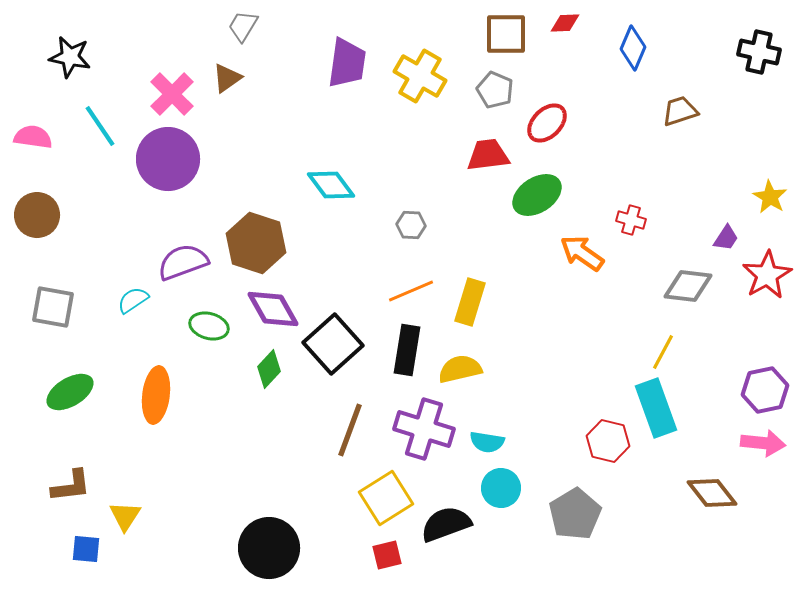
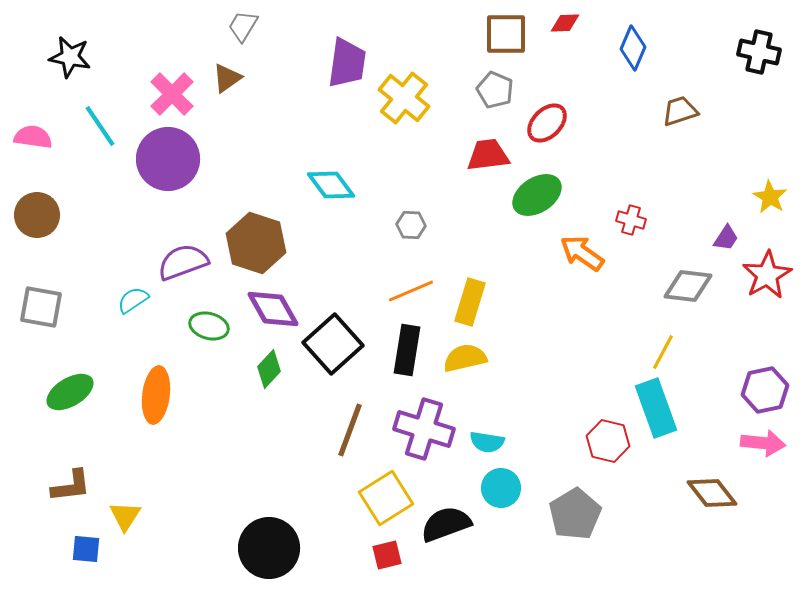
yellow cross at (420, 76): moved 16 px left, 22 px down; rotated 9 degrees clockwise
gray square at (53, 307): moved 12 px left
yellow semicircle at (460, 369): moved 5 px right, 11 px up
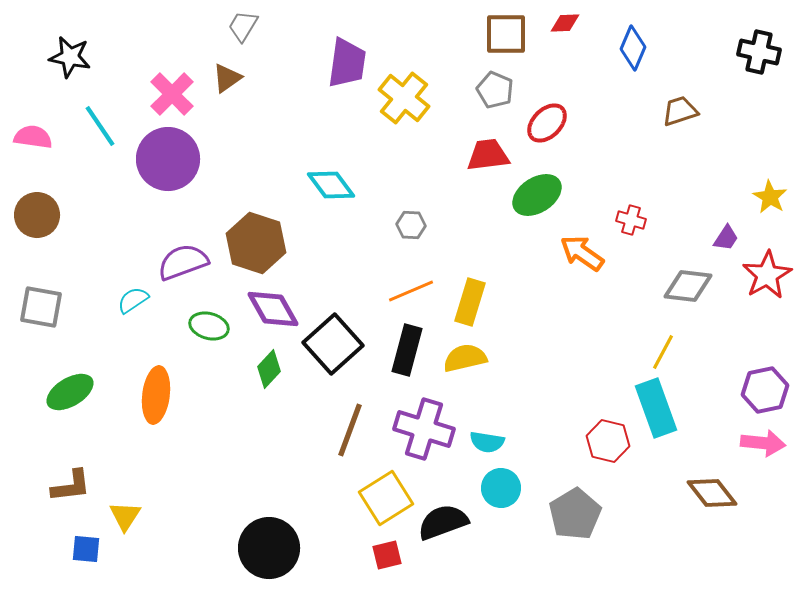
black rectangle at (407, 350): rotated 6 degrees clockwise
black semicircle at (446, 524): moved 3 px left, 2 px up
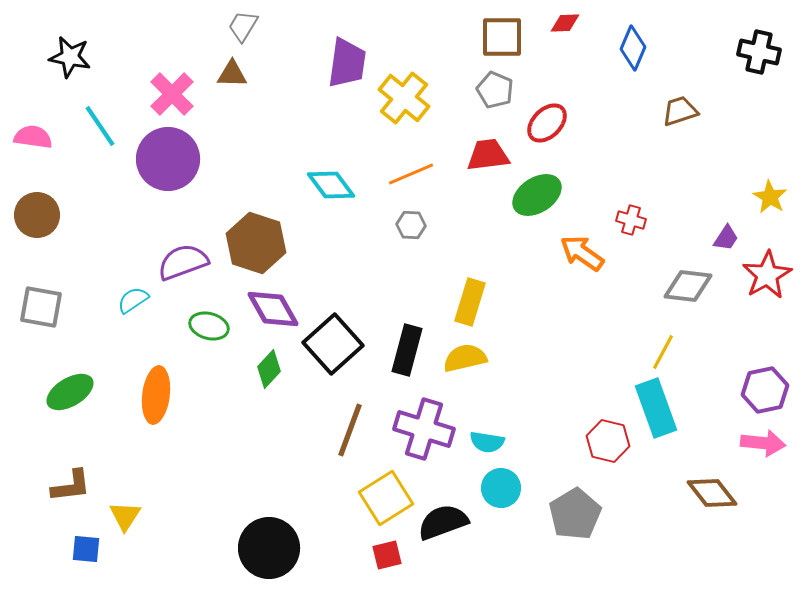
brown square at (506, 34): moved 4 px left, 3 px down
brown triangle at (227, 78): moved 5 px right, 4 px up; rotated 36 degrees clockwise
orange line at (411, 291): moved 117 px up
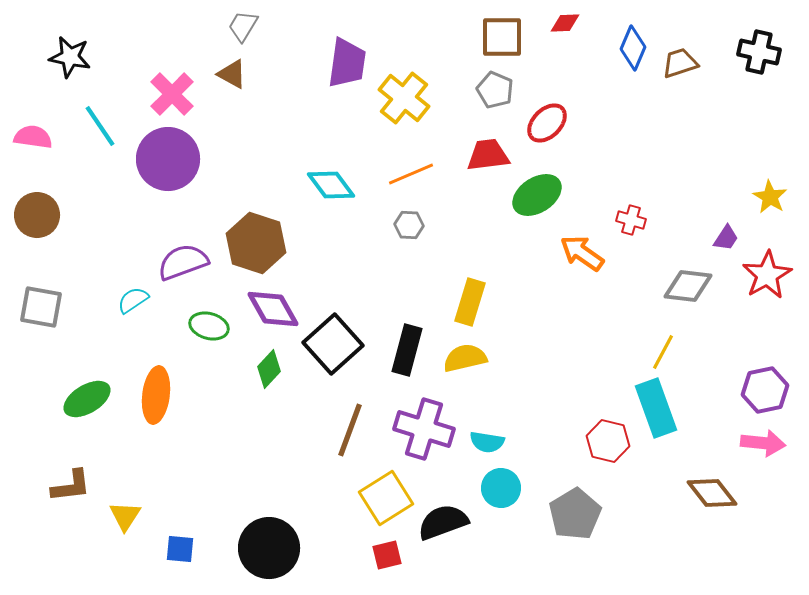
brown triangle at (232, 74): rotated 28 degrees clockwise
brown trapezoid at (680, 111): moved 48 px up
gray hexagon at (411, 225): moved 2 px left
green ellipse at (70, 392): moved 17 px right, 7 px down
blue square at (86, 549): moved 94 px right
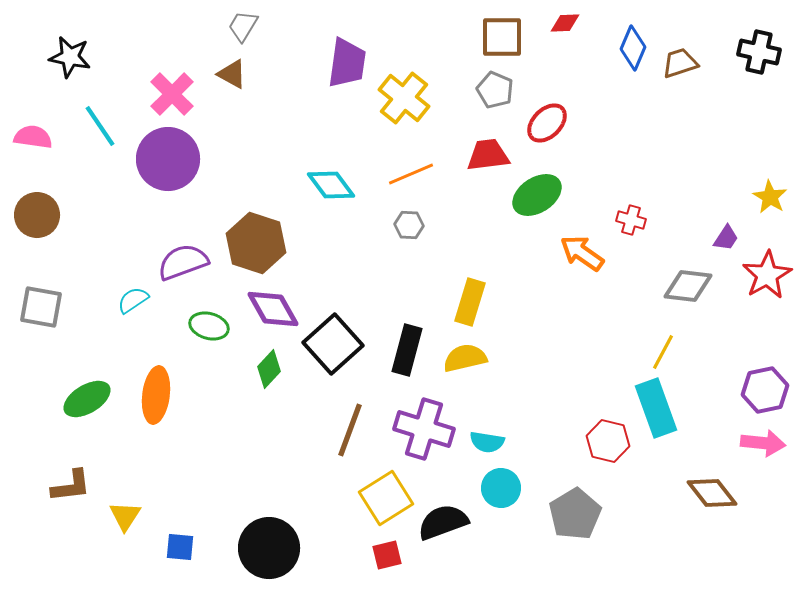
blue square at (180, 549): moved 2 px up
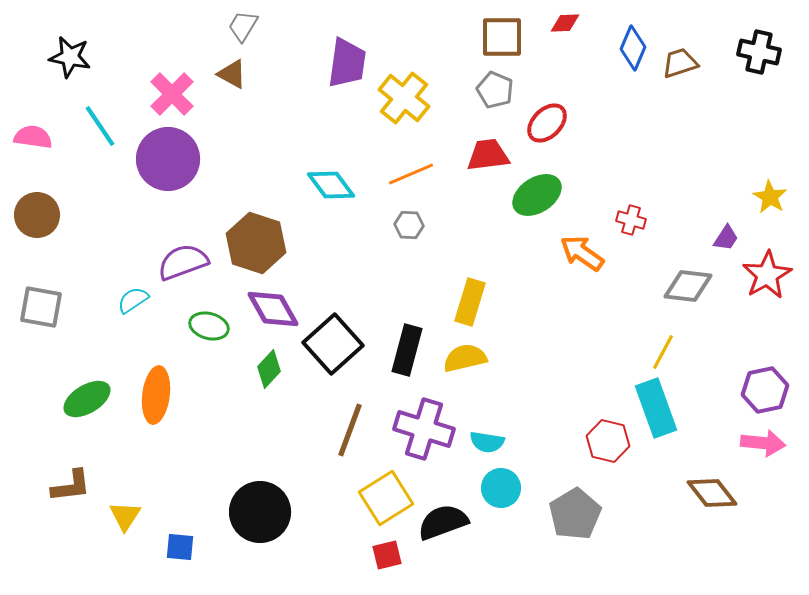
black circle at (269, 548): moved 9 px left, 36 px up
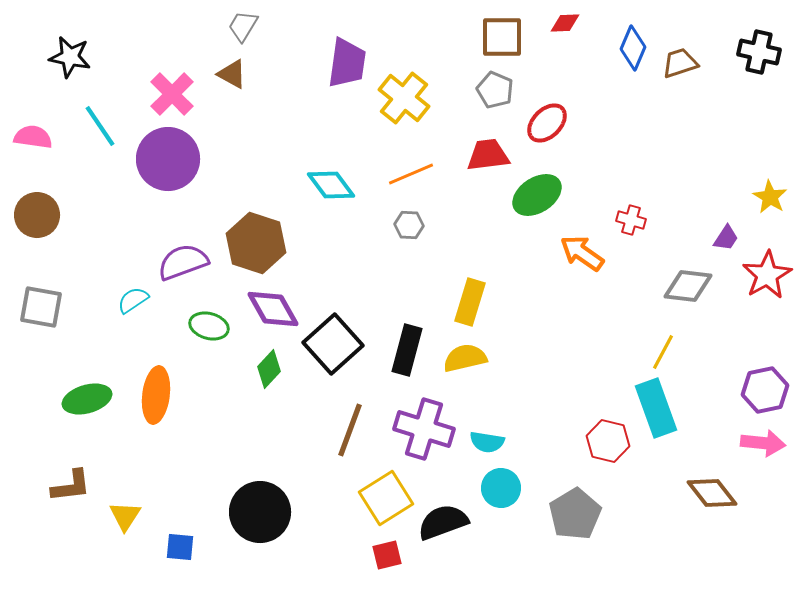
green ellipse at (87, 399): rotated 15 degrees clockwise
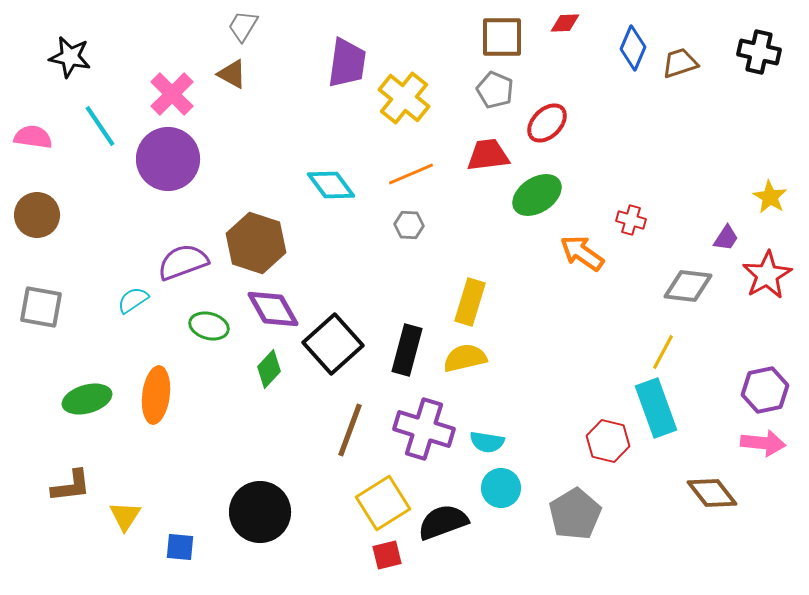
yellow square at (386, 498): moved 3 px left, 5 px down
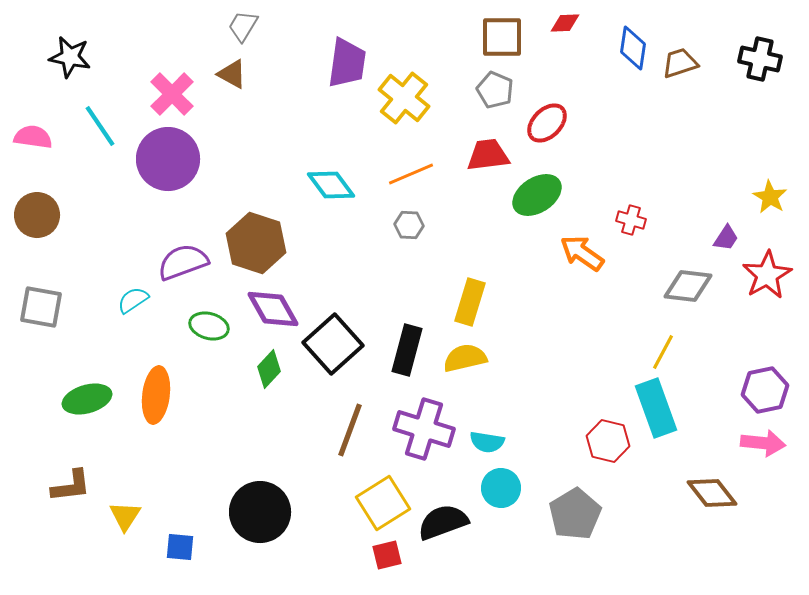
blue diamond at (633, 48): rotated 15 degrees counterclockwise
black cross at (759, 52): moved 1 px right, 7 px down
